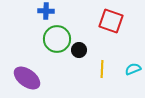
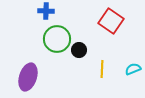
red square: rotated 15 degrees clockwise
purple ellipse: moved 1 px right, 1 px up; rotated 72 degrees clockwise
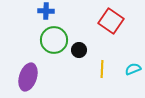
green circle: moved 3 px left, 1 px down
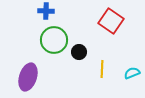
black circle: moved 2 px down
cyan semicircle: moved 1 px left, 4 px down
